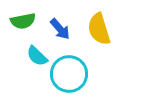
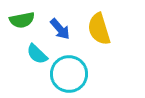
green semicircle: moved 1 px left, 1 px up
cyan semicircle: moved 2 px up
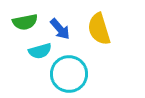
green semicircle: moved 3 px right, 2 px down
cyan semicircle: moved 3 px right, 3 px up; rotated 60 degrees counterclockwise
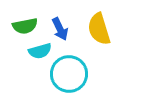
green semicircle: moved 4 px down
blue arrow: rotated 15 degrees clockwise
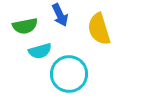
blue arrow: moved 14 px up
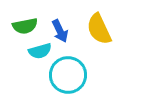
blue arrow: moved 16 px down
yellow semicircle: rotated 8 degrees counterclockwise
cyan circle: moved 1 px left, 1 px down
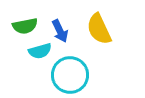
cyan circle: moved 2 px right
